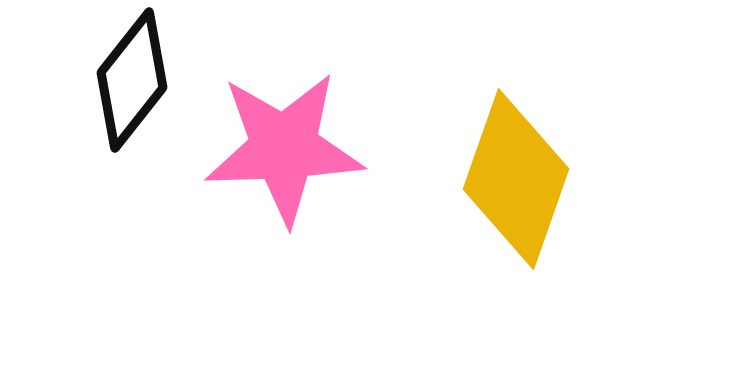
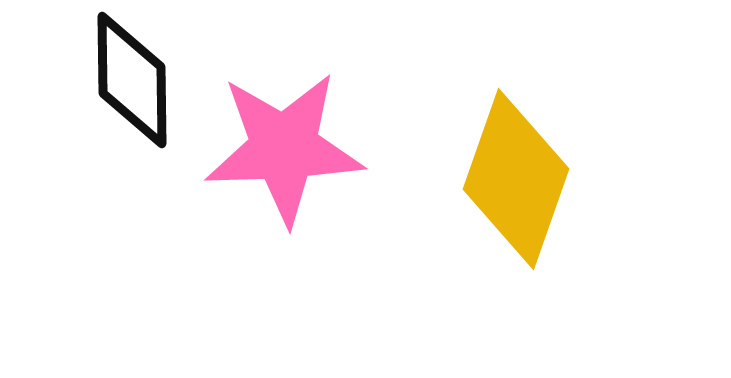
black diamond: rotated 39 degrees counterclockwise
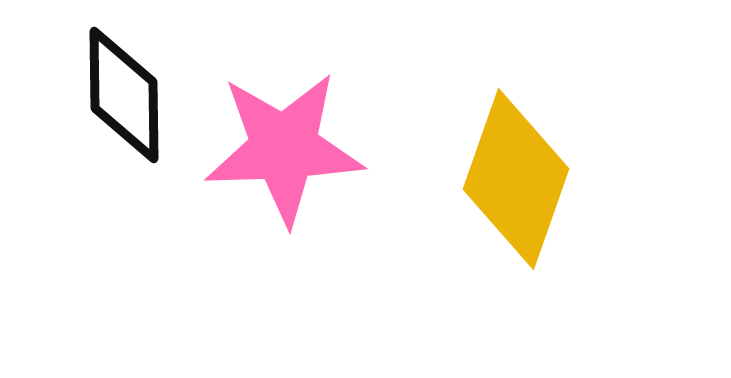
black diamond: moved 8 px left, 15 px down
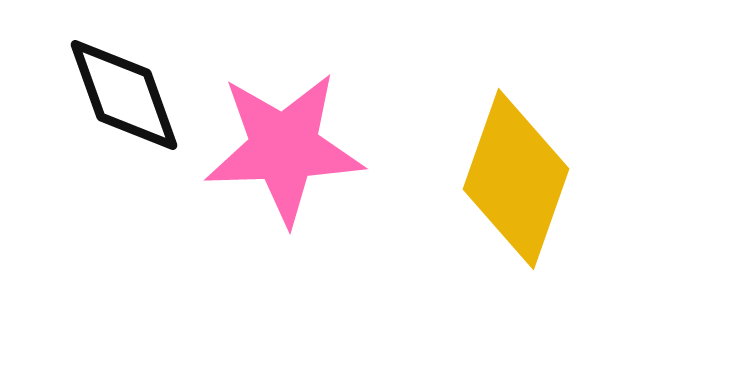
black diamond: rotated 19 degrees counterclockwise
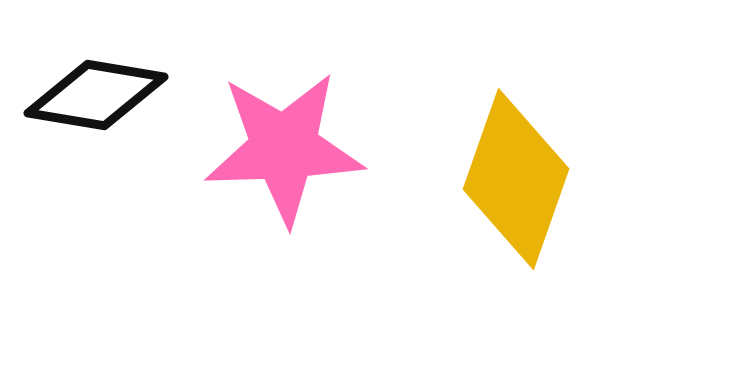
black diamond: moved 28 px left; rotated 61 degrees counterclockwise
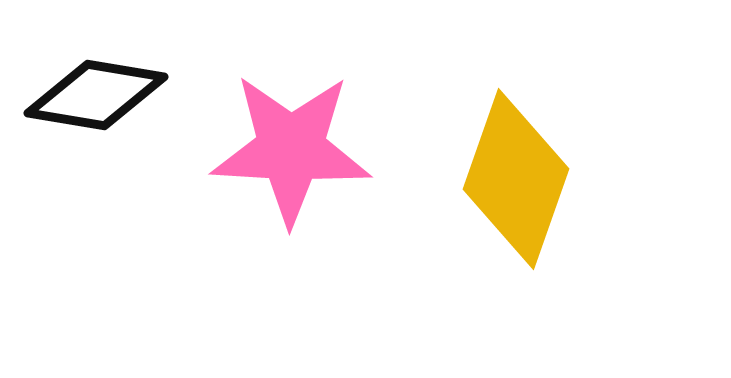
pink star: moved 7 px right, 1 px down; rotated 5 degrees clockwise
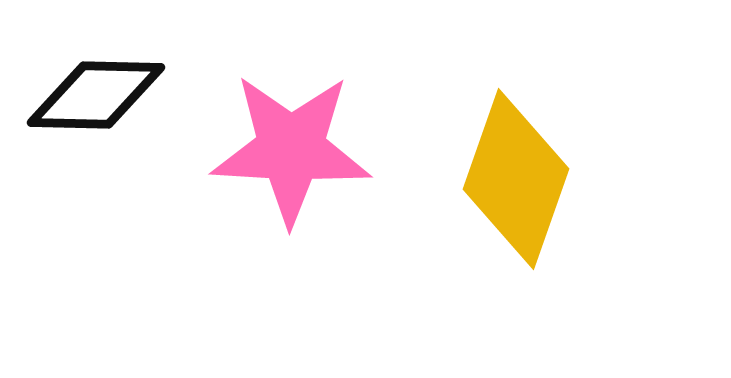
black diamond: rotated 8 degrees counterclockwise
